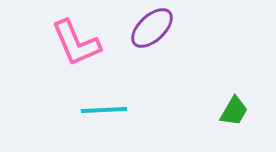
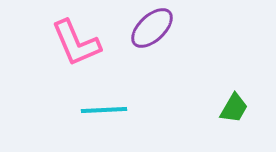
green trapezoid: moved 3 px up
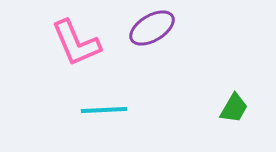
purple ellipse: rotated 12 degrees clockwise
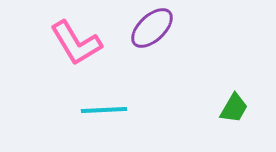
purple ellipse: rotated 12 degrees counterclockwise
pink L-shape: rotated 8 degrees counterclockwise
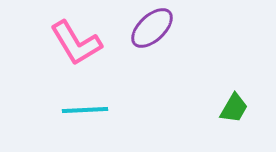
cyan line: moved 19 px left
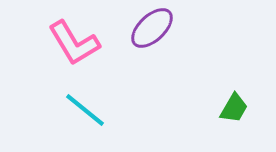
pink L-shape: moved 2 px left
cyan line: rotated 42 degrees clockwise
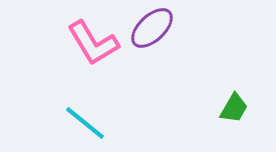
pink L-shape: moved 19 px right
cyan line: moved 13 px down
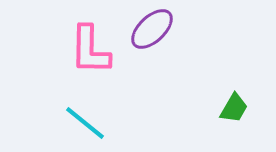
purple ellipse: moved 1 px down
pink L-shape: moved 3 px left, 7 px down; rotated 32 degrees clockwise
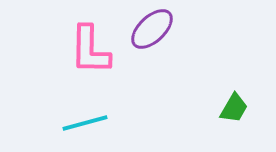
cyan line: rotated 54 degrees counterclockwise
